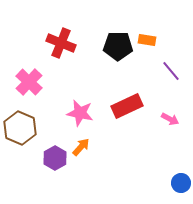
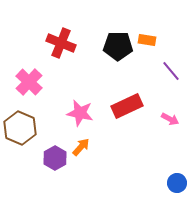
blue circle: moved 4 px left
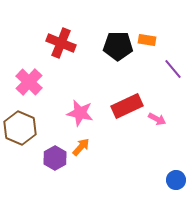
purple line: moved 2 px right, 2 px up
pink arrow: moved 13 px left
blue circle: moved 1 px left, 3 px up
